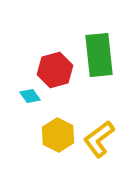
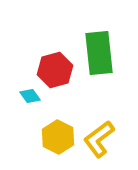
green rectangle: moved 2 px up
yellow hexagon: moved 2 px down
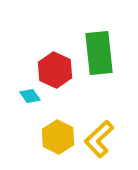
red hexagon: rotated 20 degrees counterclockwise
yellow L-shape: rotated 6 degrees counterclockwise
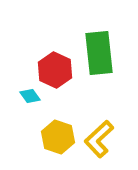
yellow hexagon: rotated 8 degrees counterclockwise
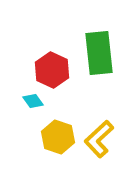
red hexagon: moved 3 px left
cyan diamond: moved 3 px right, 5 px down
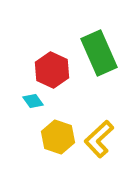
green rectangle: rotated 18 degrees counterclockwise
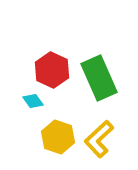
green rectangle: moved 25 px down
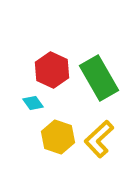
green rectangle: rotated 6 degrees counterclockwise
cyan diamond: moved 2 px down
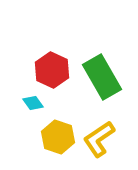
green rectangle: moved 3 px right, 1 px up
yellow L-shape: rotated 9 degrees clockwise
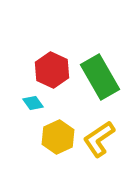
green rectangle: moved 2 px left
yellow hexagon: rotated 16 degrees clockwise
